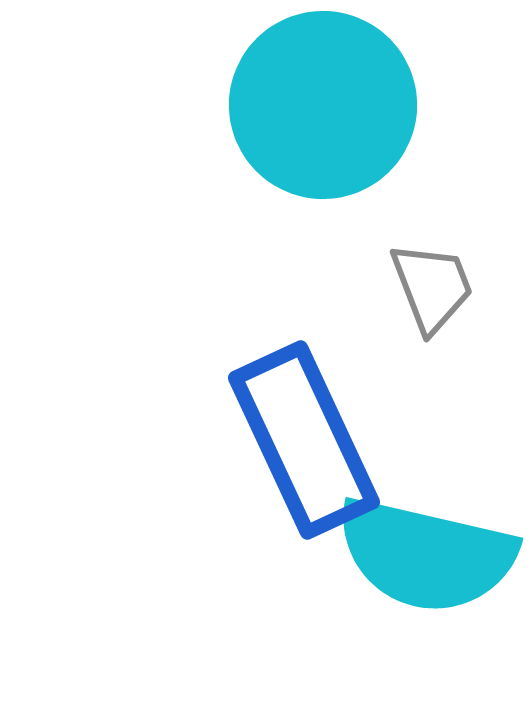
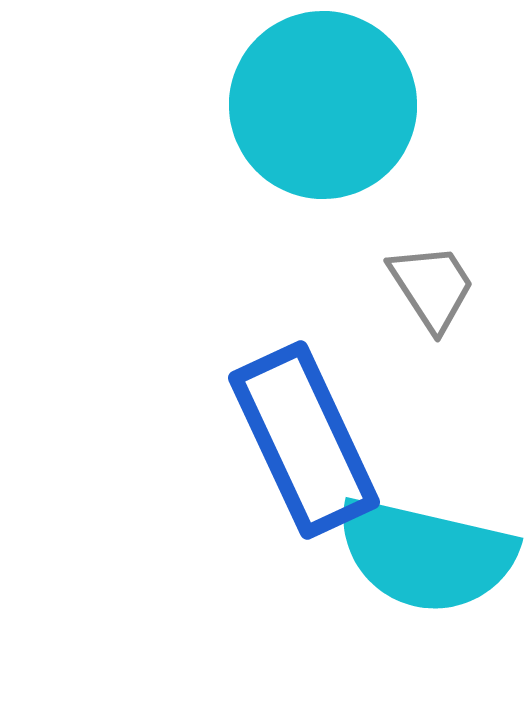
gray trapezoid: rotated 12 degrees counterclockwise
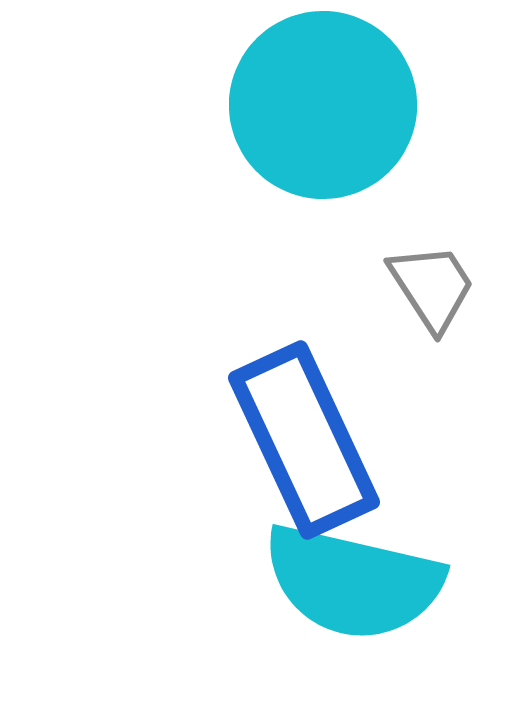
cyan semicircle: moved 73 px left, 27 px down
